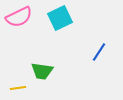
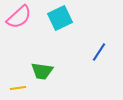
pink semicircle: rotated 16 degrees counterclockwise
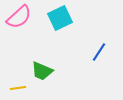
green trapezoid: rotated 15 degrees clockwise
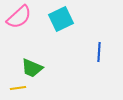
cyan square: moved 1 px right, 1 px down
blue line: rotated 30 degrees counterclockwise
green trapezoid: moved 10 px left, 3 px up
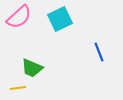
cyan square: moved 1 px left
blue line: rotated 24 degrees counterclockwise
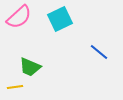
blue line: rotated 30 degrees counterclockwise
green trapezoid: moved 2 px left, 1 px up
yellow line: moved 3 px left, 1 px up
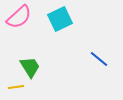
blue line: moved 7 px down
green trapezoid: rotated 145 degrees counterclockwise
yellow line: moved 1 px right
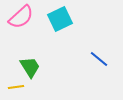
pink semicircle: moved 2 px right
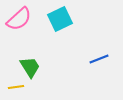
pink semicircle: moved 2 px left, 2 px down
blue line: rotated 60 degrees counterclockwise
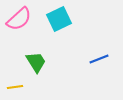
cyan square: moved 1 px left
green trapezoid: moved 6 px right, 5 px up
yellow line: moved 1 px left
